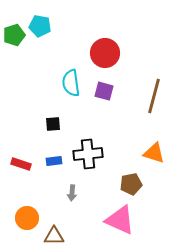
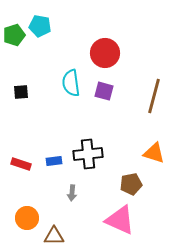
black square: moved 32 px left, 32 px up
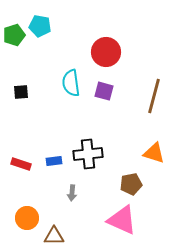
red circle: moved 1 px right, 1 px up
pink triangle: moved 2 px right
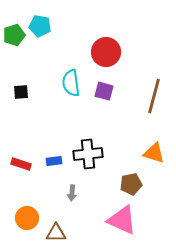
brown triangle: moved 2 px right, 3 px up
